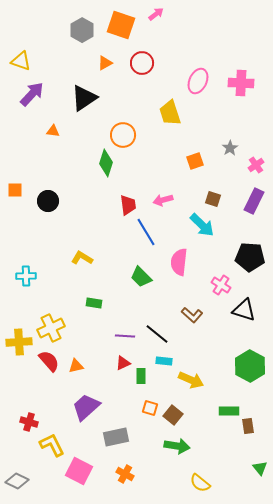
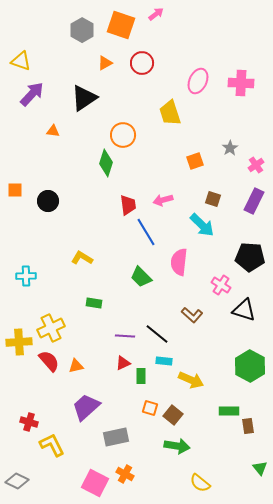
pink square at (79, 471): moved 16 px right, 12 px down
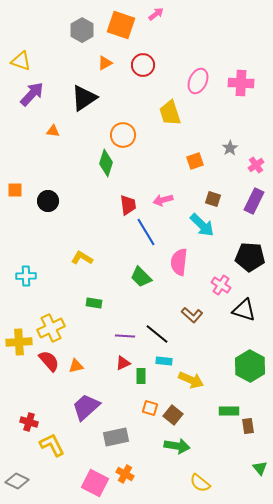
red circle at (142, 63): moved 1 px right, 2 px down
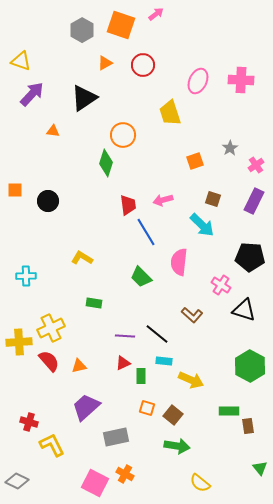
pink cross at (241, 83): moved 3 px up
orange triangle at (76, 366): moved 3 px right
orange square at (150, 408): moved 3 px left
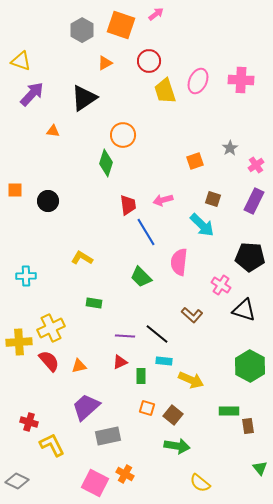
red circle at (143, 65): moved 6 px right, 4 px up
yellow trapezoid at (170, 113): moved 5 px left, 22 px up
red triangle at (123, 363): moved 3 px left, 1 px up
gray rectangle at (116, 437): moved 8 px left, 1 px up
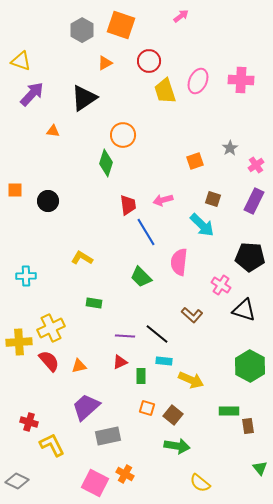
pink arrow at (156, 14): moved 25 px right, 2 px down
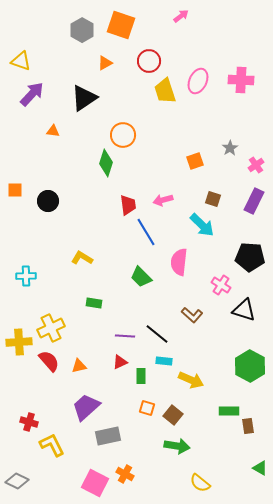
green triangle at (260, 468): rotated 21 degrees counterclockwise
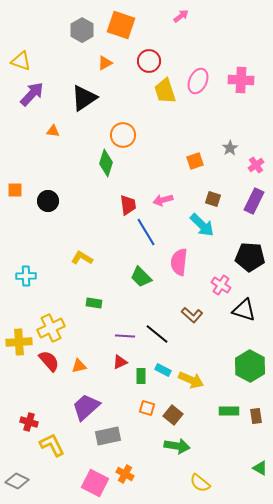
cyan rectangle at (164, 361): moved 1 px left, 9 px down; rotated 21 degrees clockwise
brown rectangle at (248, 426): moved 8 px right, 10 px up
